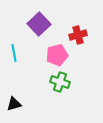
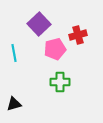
pink pentagon: moved 2 px left, 6 px up
green cross: rotated 18 degrees counterclockwise
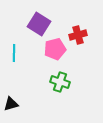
purple square: rotated 15 degrees counterclockwise
cyan line: rotated 12 degrees clockwise
green cross: rotated 18 degrees clockwise
black triangle: moved 3 px left
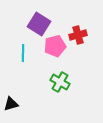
pink pentagon: moved 3 px up
cyan line: moved 9 px right
green cross: rotated 12 degrees clockwise
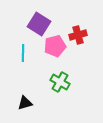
black triangle: moved 14 px right, 1 px up
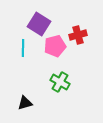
cyan line: moved 5 px up
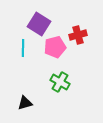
pink pentagon: moved 1 px down
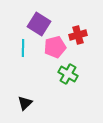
green cross: moved 8 px right, 8 px up
black triangle: rotated 28 degrees counterclockwise
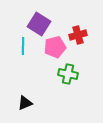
cyan line: moved 2 px up
green cross: rotated 18 degrees counterclockwise
black triangle: rotated 21 degrees clockwise
